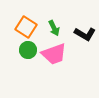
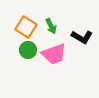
green arrow: moved 3 px left, 2 px up
black L-shape: moved 3 px left, 3 px down
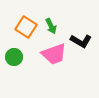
black L-shape: moved 1 px left, 4 px down
green circle: moved 14 px left, 7 px down
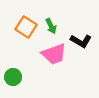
green circle: moved 1 px left, 20 px down
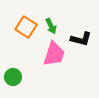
black L-shape: moved 2 px up; rotated 15 degrees counterclockwise
pink trapezoid: rotated 52 degrees counterclockwise
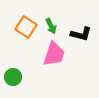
black L-shape: moved 5 px up
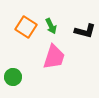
black L-shape: moved 4 px right, 3 px up
pink trapezoid: moved 3 px down
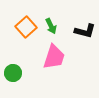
orange square: rotated 15 degrees clockwise
green circle: moved 4 px up
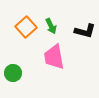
pink trapezoid: rotated 152 degrees clockwise
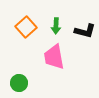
green arrow: moved 5 px right; rotated 28 degrees clockwise
green circle: moved 6 px right, 10 px down
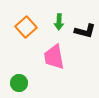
green arrow: moved 3 px right, 4 px up
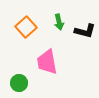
green arrow: rotated 14 degrees counterclockwise
pink trapezoid: moved 7 px left, 5 px down
